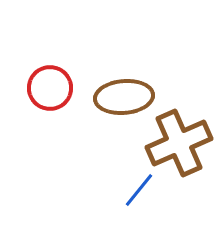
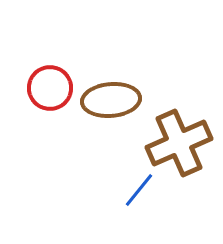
brown ellipse: moved 13 px left, 3 px down
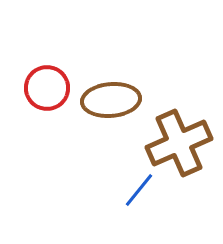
red circle: moved 3 px left
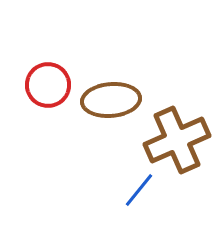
red circle: moved 1 px right, 3 px up
brown cross: moved 2 px left, 3 px up
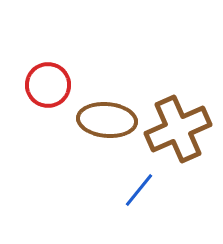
brown ellipse: moved 4 px left, 20 px down; rotated 10 degrees clockwise
brown cross: moved 1 px right, 11 px up
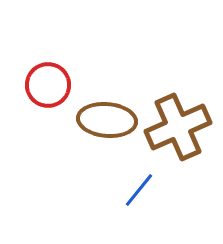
brown cross: moved 2 px up
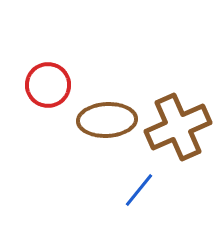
brown ellipse: rotated 8 degrees counterclockwise
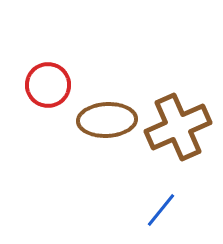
blue line: moved 22 px right, 20 px down
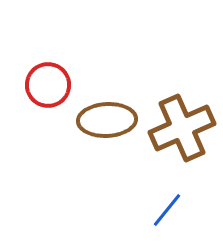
brown cross: moved 4 px right, 1 px down
blue line: moved 6 px right
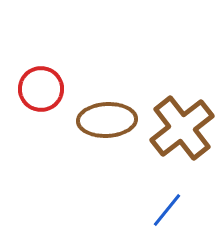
red circle: moved 7 px left, 4 px down
brown cross: rotated 14 degrees counterclockwise
